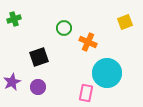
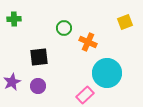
green cross: rotated 16 degrees clockwise
black square: rotated 12 degrees clockwise
purple circle: moved 1 px up
pink rectangle: moved 1 px left, 2 px down; rotated 36 degrees clockwise
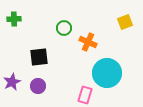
pink rectangle: rotated 30 degrees counterclockwise
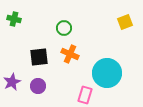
green cross: rotated 16 degrees clockwise
orange cross: moved 18 px left, 12 px down
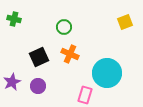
green circle: moved 1 px up
black square: rotated 18 degrees counterclockwise
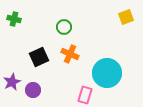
yellow square: moved 1 px right, 5 px up
purple circle: moved 5 px left, 4 px down
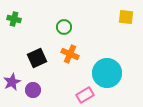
yellow square: rotated 28 degrees clockwise
black square: moved 2 px left, 1 px down
pink rectangle: rotated 42 degrees clockwise
